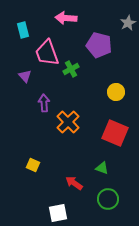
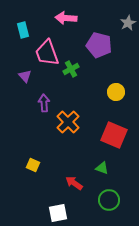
red square: moved 1 px left, 2 px down
green circle: moved 1 px right, 1 px down
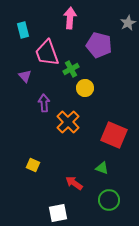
pink arrow: moved 4 px right; rotated 90 degrees clockwise
yellow circle: moved 31 px left, 4 px up
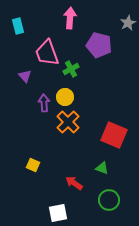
cyan rectangle: moved 5 px left, 4 px up
yellow circle: moved 20 px left, 9 px down
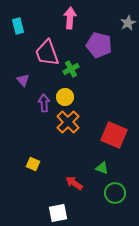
purple triangle: moved 2 px left, 4 px down
yellow square: moved 1 px up
green circle: moved 6 px right, 7 px up
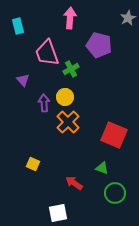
gray star: moved 5 px up
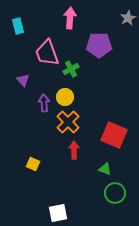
purple pentagon: rotated 15 degrees counterclockwise
green triangle: moved 3 px right, 1 px down
red arrow: moved 33 px up; rotated 54 degrees clockwise
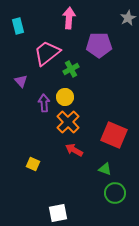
pink arrow: moved 1 px left
pink trapezoid: rotated 72 degrees clockwise
purple triangle: moved 2 px left, 1 px down
red arrow: rotated 60 degrees counterclockwise
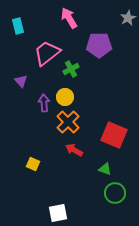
pink arrow: rotated 35 degrees counterclockwise
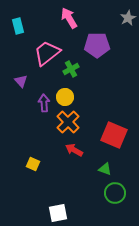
purple pentagon: moved 2 px left
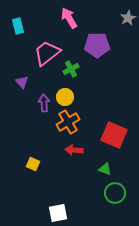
purple triangle: moved 1 px right, 1 px down
orange cross: rotated 15 degrees clockwise
red arrow: rotated 24 degrees counterclockwise
